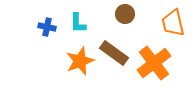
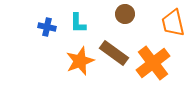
orange cross: moved 1 px left
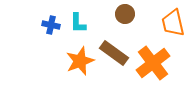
blue cross: moved 4 px right, 2 px up
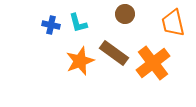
cyan L-shape: rotated 15 degrees counterclockwise
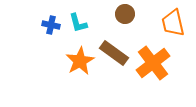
orange star: rotated 8 degrees counterclockwise
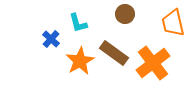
blue cross: moved 14 px down; rotated 30 degrees clockwise
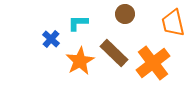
cyan L-shape: rotated 105 degrees clockwise
brown rectangle: rotated 8 degrees clockwise
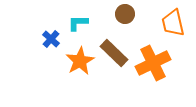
orange cross: rotated 12 degrees clockwise
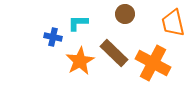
blue cross: moved 2 px right, 2 px up; rotated 30 degrees counterclockwise
orange cross: rotated 36 degrees counterclockwise
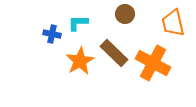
blue cross: moved 1 px left, 3 px up
